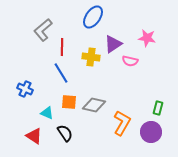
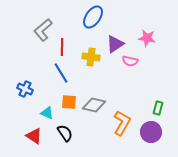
purple triangle: moved 2 px right
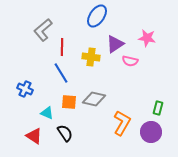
blue ellipse: moved 4 px right, 1 px up
gray diamond: moved 6 px up
